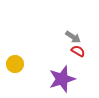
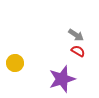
gray arrow: moved 3 px right, 2 px up
yellow circle: moved 1 px up
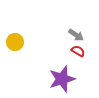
yellow circle: moved 21 px up
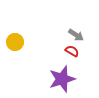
red semicircle: moved 6 px left
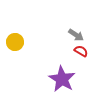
red semicircle: moved 9 px right
purple star: rotated 24 degrees counterclockwise
